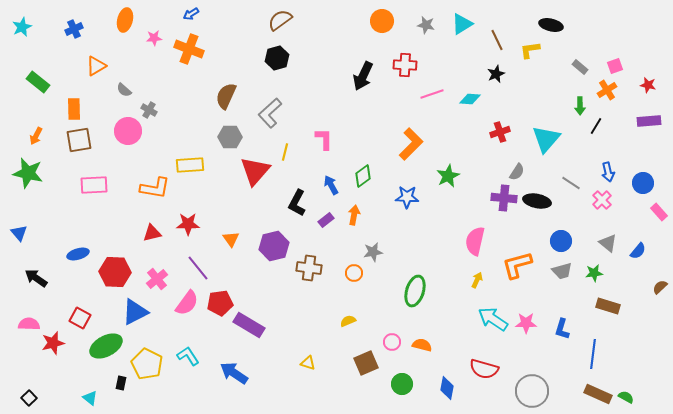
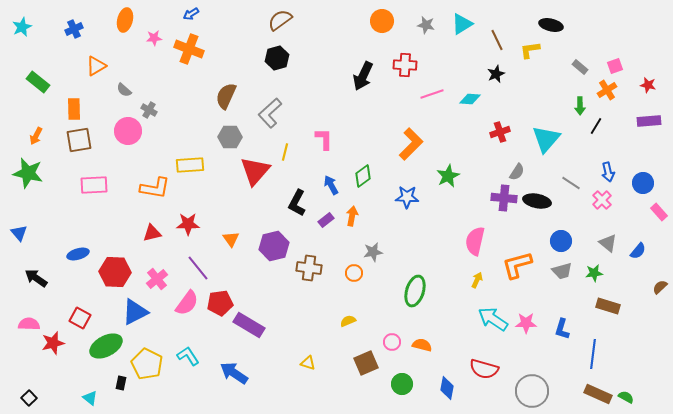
orange arrow at (354, 215): moved 2 px left, 1 px down
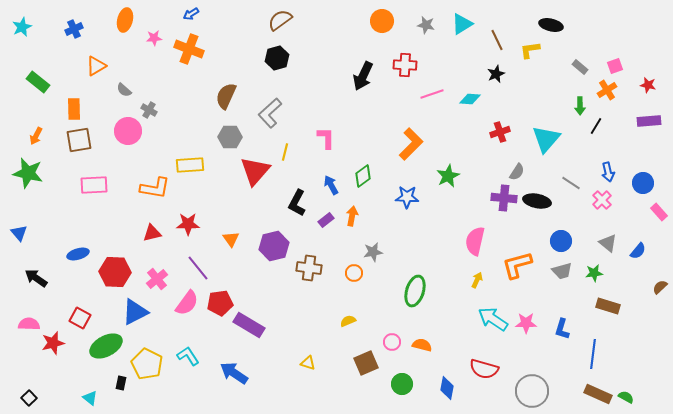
pink L-shape at (324, 139): moved 2 px right, 1 px up
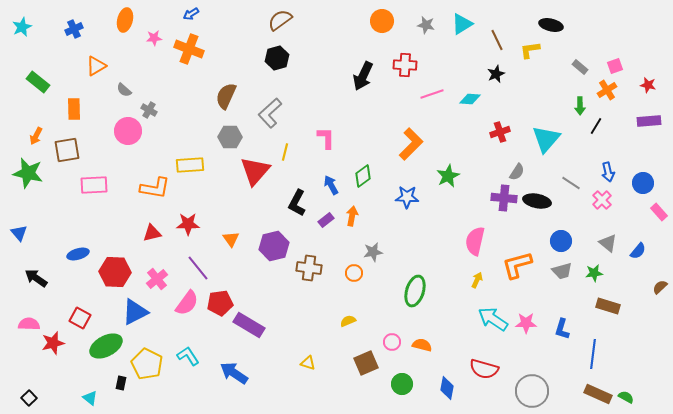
brown square at (79, 140): moved 12 px left, 10 px down
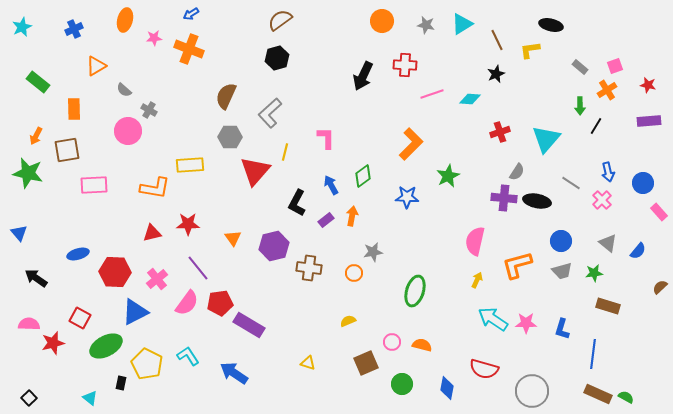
orange triangle at (231, 239): moved 2 px right, 1 px up
